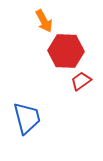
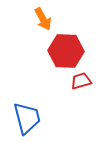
orange arrow: moved 1 px left, 2 px up
red trapezoid: rotated 20 degrees clockwise
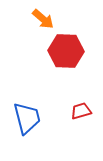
orange arrow: rotated 20 degrees counterclockwise
red trapezoid: moved 30 px down
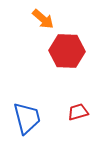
red hexagon: moved 1 px right
red trapezoid: moved 3 px left, 1 px down
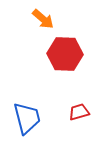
red hexagon: moved 2 px left, 3 px down
red trapezoid: moved 1 px right
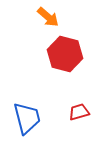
orange arrow: moved 5 px right, 2 px up
red hexagon: rotated 12 degrees clockwise
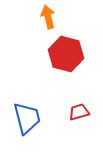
orange arrow: rotated 145 degrees counterclockwise
red hexagon: moved 1 px right
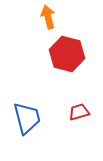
red hexagon: moved 1 px right
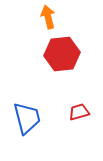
red hexagon: moved 5 px left; rotated 20 degrees counterclockwise
